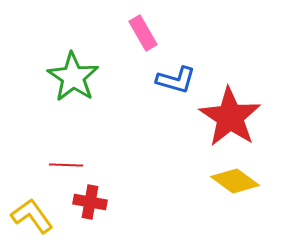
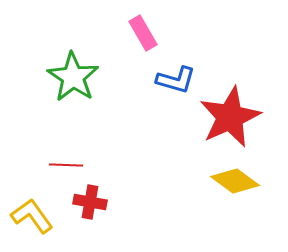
red star: rotated 14 degrees clockwise
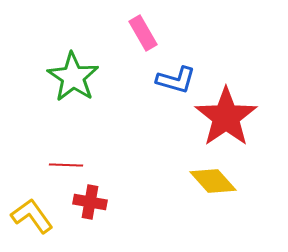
red star: moved 4 px left; rotated 10 degrees counterclockwise
yellow diamond: moved 22 px left; rotated 12 degrees clockwise
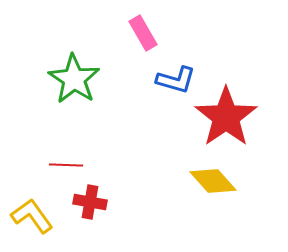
green star: moved 1 px right, 2 px down
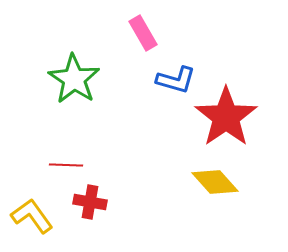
yellow diamond: moved 2 px right, 1 px down
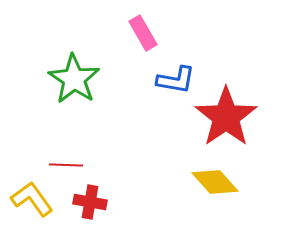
blue L-shape: rotated 6 degrees counterclockwise
yellow L-shape: moved 17 px up
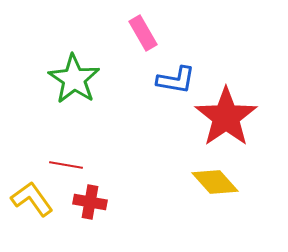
red line: rotated 8 degrees clockwise
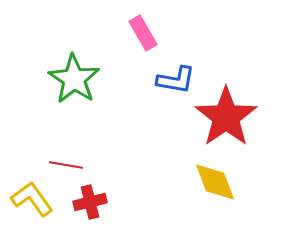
yellow diamond: rotated 21 degrees clockwise
red cross: rotated 24 degrees counterclockwise
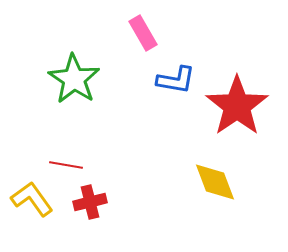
red star: moved 11 px right, 11 px up
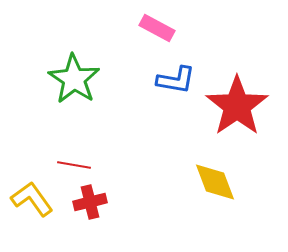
pink rectangle: moved 14 px right, 5 px up; rotated 32 degrees counterclockwise
red line: moved 8 px right
